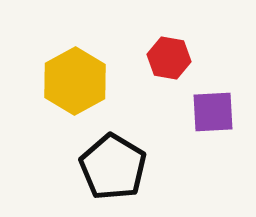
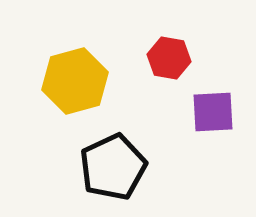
yellow hexagon: rotated 14 degrees clockwise
black pentagon: rotated 16 degrees clockwise
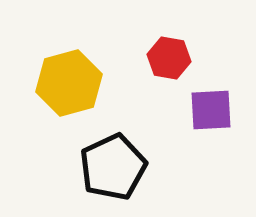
yellow hexagon: moved 6 px left, 2 px down
purple square: moved 2 px left, 2 px up
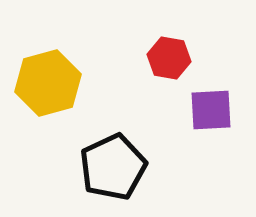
yellow hexagon: moved 21 px left
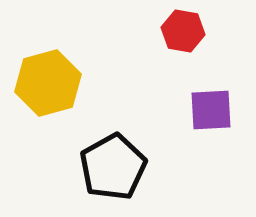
red hexagon: moved 14 px right, 27 px up
black pentagon: rotated 4 degrees counterclockwise
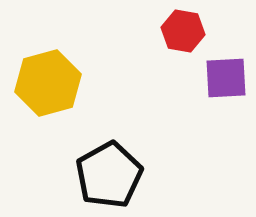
purple square: moved 15 px right, 32 px up
black pentagon: moved 4 px left, 8 px down
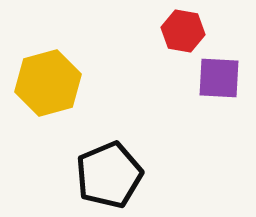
purple square: moved 7 px left; rotated 6 degrees clockwise
black pentagon: rotated 6 degrees clockwise
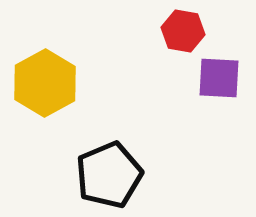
yellow hexagon: moved 3 px left; rotated 14 degrees counterclockwise
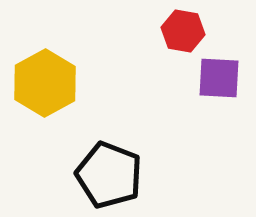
black pentagon: rotated 28 degrees counterclockwise
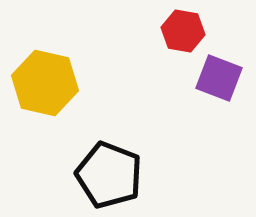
purple square: rotated 18 degrees clockwise
yellow hexagon: rotated 18 degrees counterclockwise
